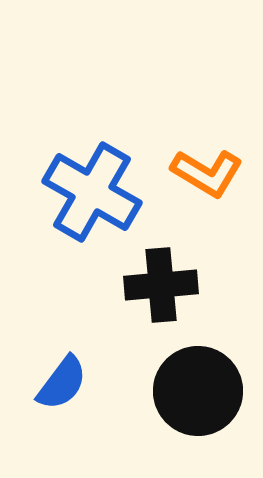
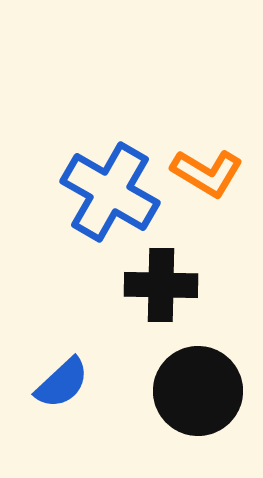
blue cross: moved 18 px right
black cross: rotated 6 degrees clockwise
blue semicircle: rotated 10 degrees clockwise
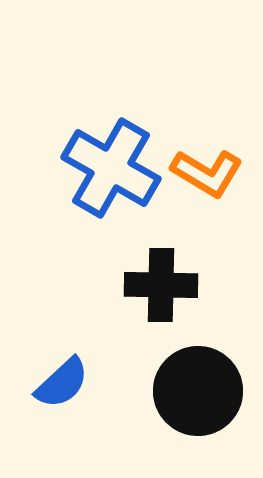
blue cross: moved 1 px right, 24 px up
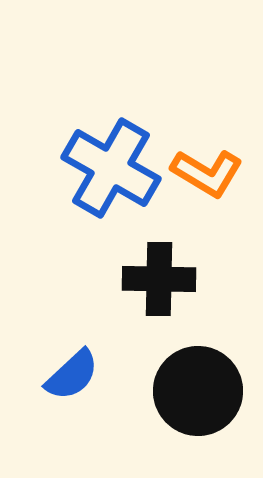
black cross: moved 2 px left, 6 px up
blue semicircle: moved 10 px right, 8 px up
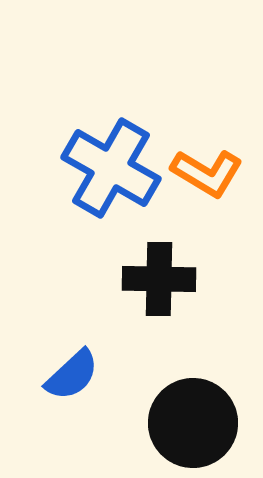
black circle: moved 5 px left, 32 px down
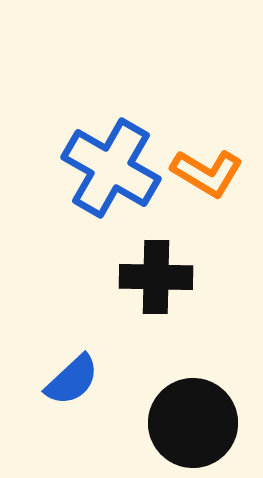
black cross: moved 3 px left, 2 px up
blue semicircle: moved 5 px down
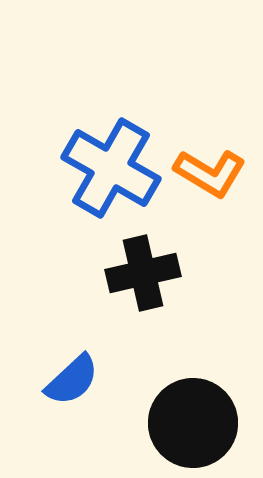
orange L-shape: moved 3 px right
black cross: moved 13 px left, 4 px up; rotated 14 degrees counterclockwise
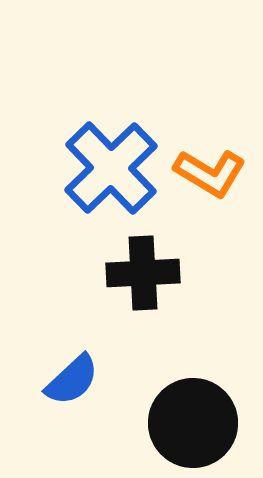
blue cross: rotated 16 degrees clockwise
black cross: rotated 10 degrees clockwise
